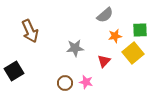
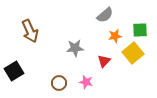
brown circle: moved 6 px left
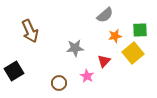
pink star: moved 1 px right, 6 px up; rotated 16 degrees clockwise
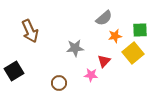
gray semicircle: moved 1 px left, 3 px down
pink star: moved 4 px right, 1 px up; rotated 24 degrees counterclockwise
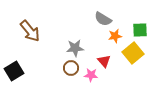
gray semicircle: moved 1 px left, 1 px down; rotated 72 degrees clockwise
brown arrow: rotated 15 degrees counterclockwise
red triangle: rotated 24 degrees counterclockwise
brown circle: moved 12 px right, 15 px up
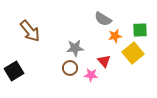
brown circle: moved 1 px left
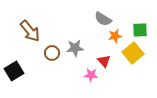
brown circle: moved 18 px left, 15 px up
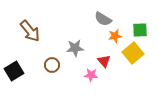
brown circle: moved 12 px down
